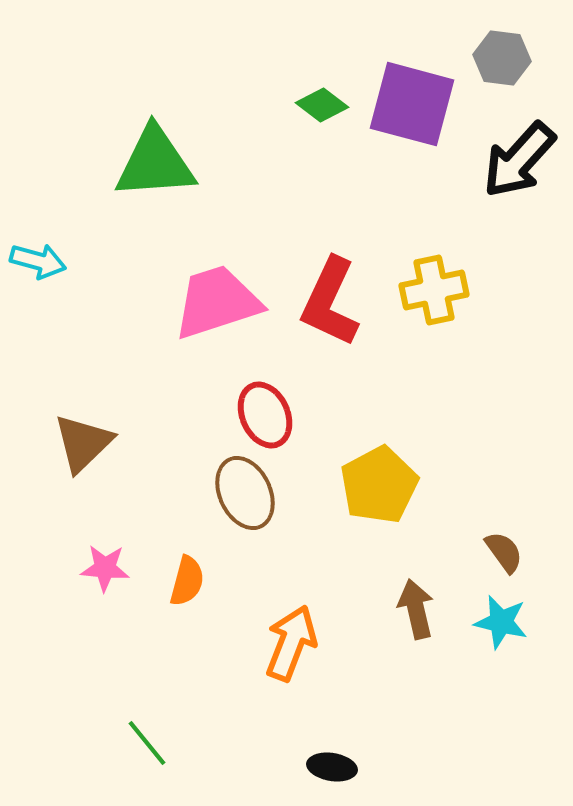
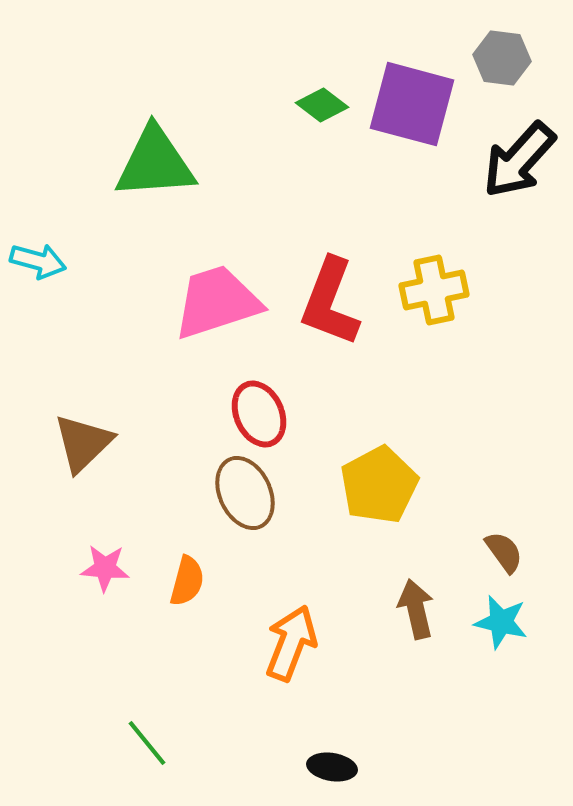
red L-shape: rotated 4 degrees counterclockwise
red ellipse: moved 6 px left, 1 px up
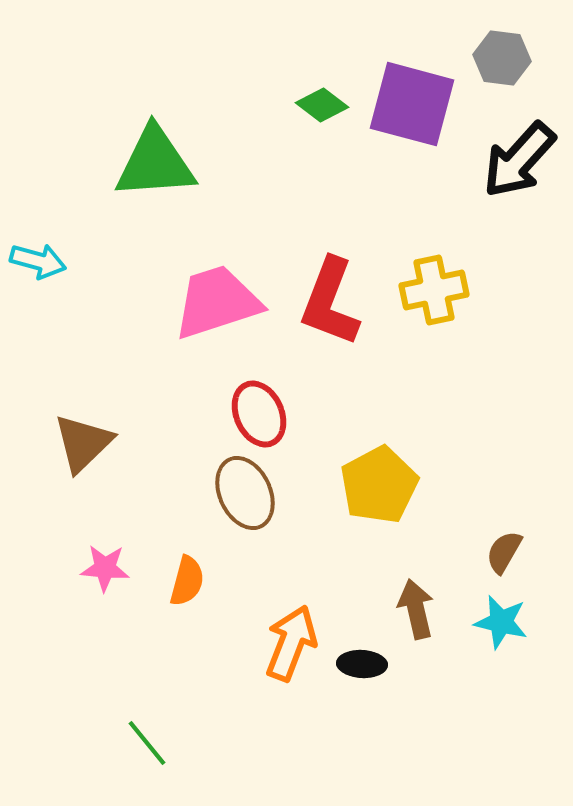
brown semicircle: rotated 114 degrees counterclockwise
black ellipse: moved 30 px right, 103 px up; rotated 6 degrees counterclockwise
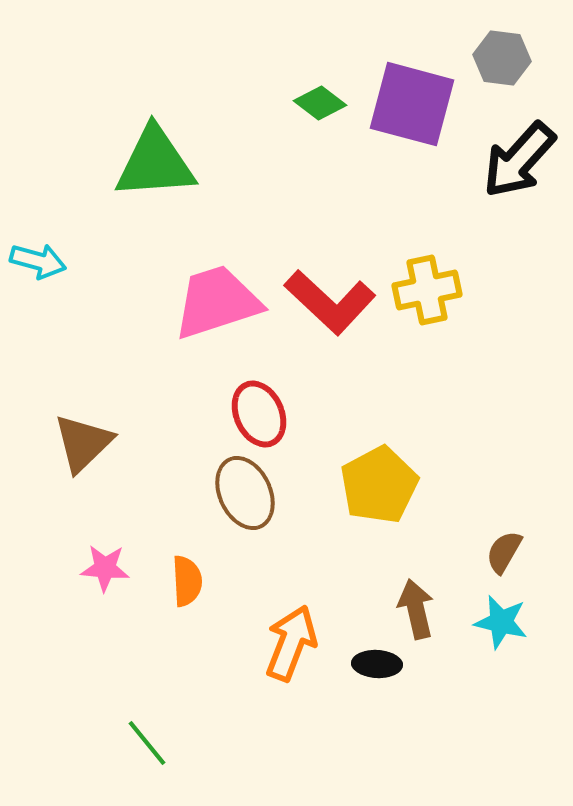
green diamond: moved 2 px left, 2 px up
yellow cross: moved 7 px left
red L-shape: rotated 68 degrees counterclockwise
orange semicircle: rotated 18 degrees counterclockwise
black ellipse: moved 15 px right
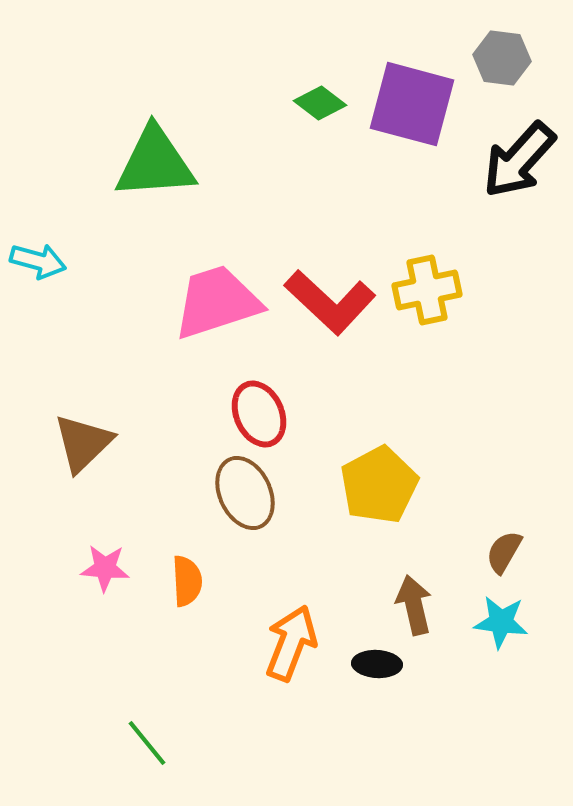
brown arrow: moved 2 px left, 4 px up
cyan star: rotated 6 degrees counterclockwise
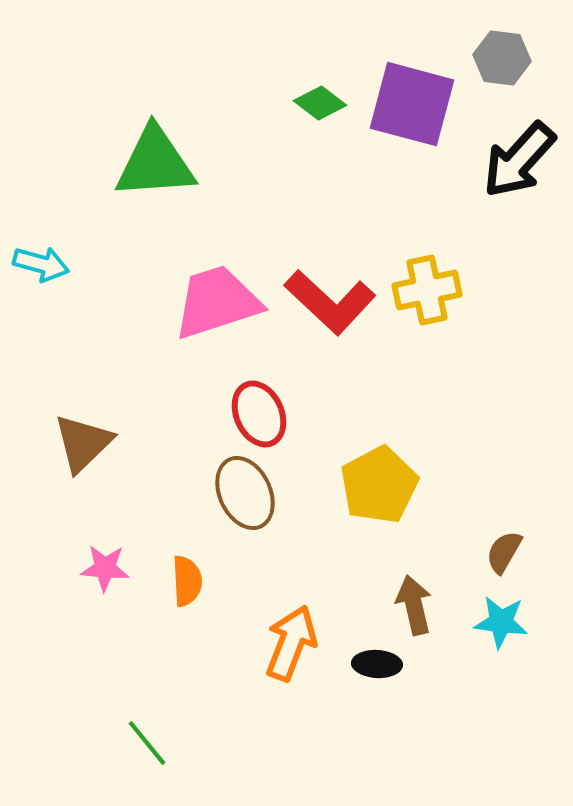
cyan arrow: moved 3 px right, 3 px down
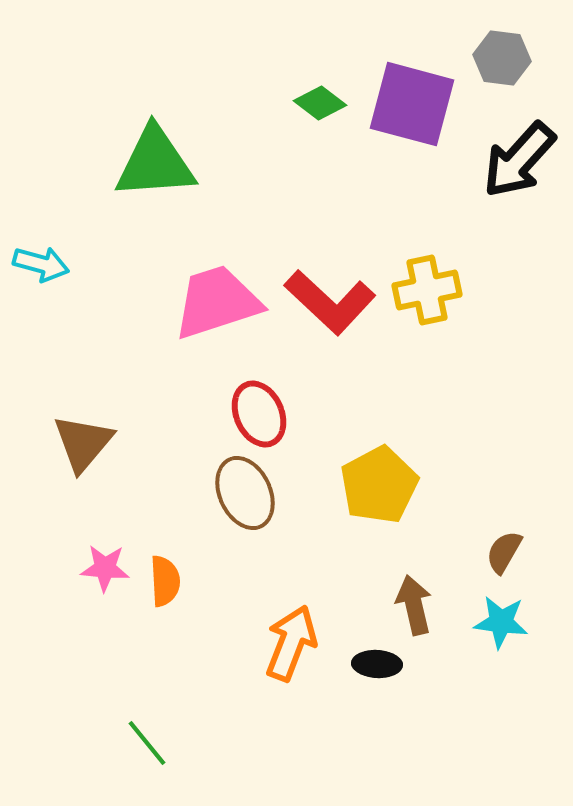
brown triangle: rotated 6 degrees counterclockwise
orange semicircle: moved 22 px left
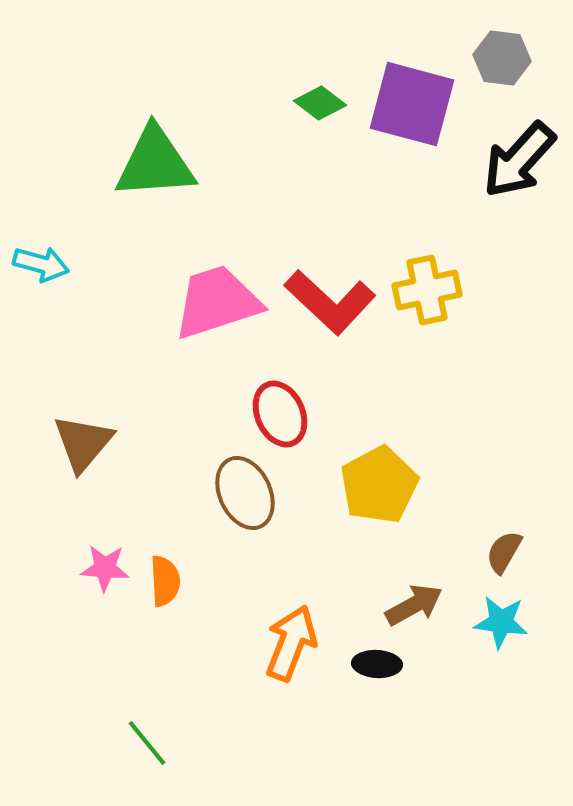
red ellipse: moved 21 px right
brown arrow: rotated 74 degrees clockwise
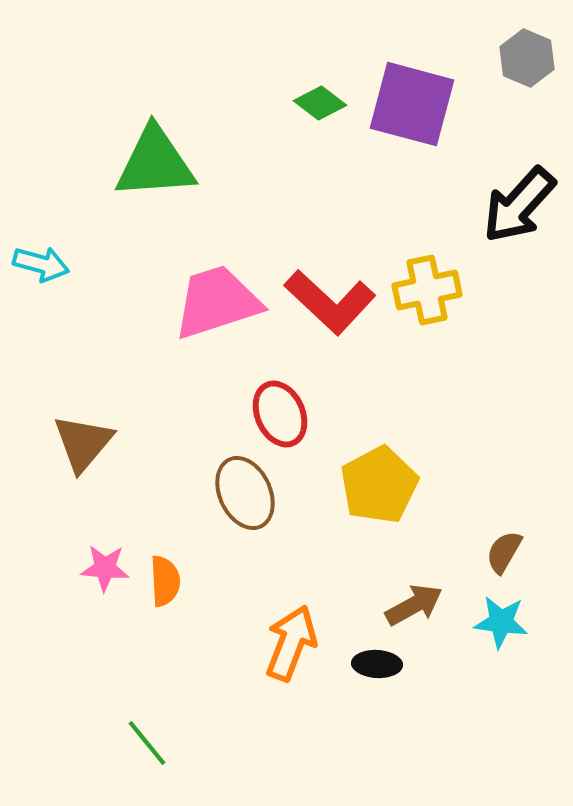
gray hexagon: moved 25 px right; rotated 16 degrees clockwise
black arrow: moved 45 px down
